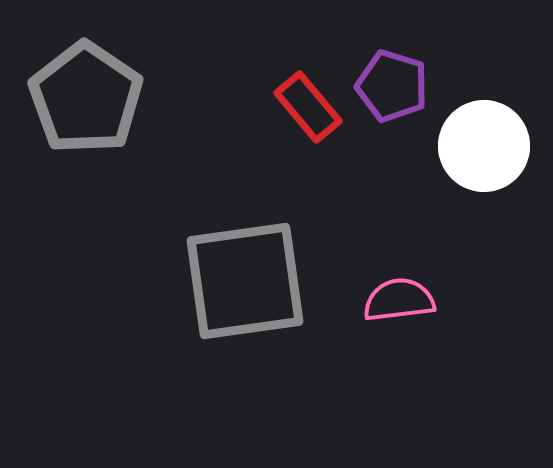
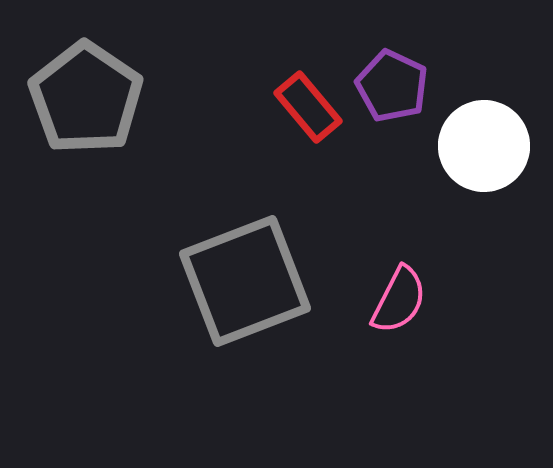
purple pentagon: rotated 8 degrees clockwise
gray square: rotated 13 degrees counterclockwise
pink semicircle: rotated 124 degrees clockwise
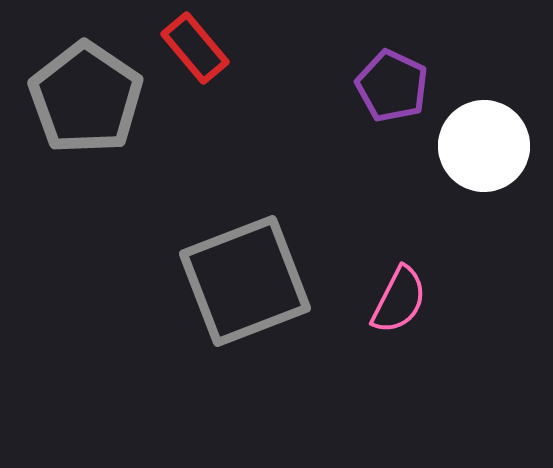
red rectangle: moved 113 px left, 59 px up
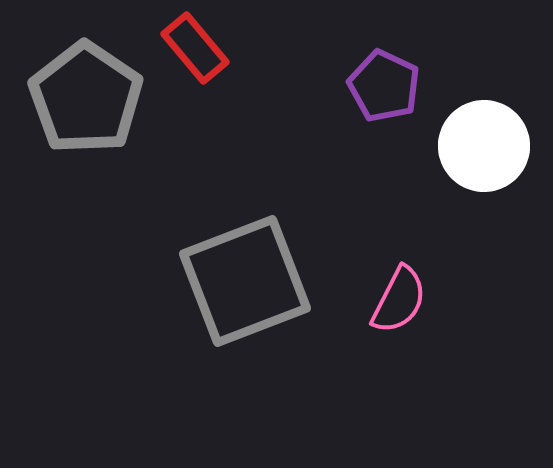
purple pentagon: moved 8 px left
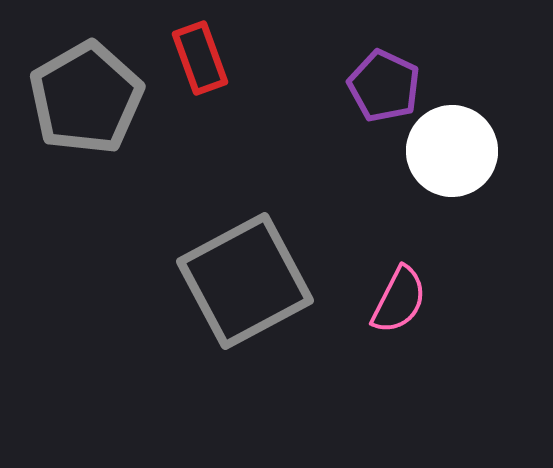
red rectangle: moved 5 px right, 10 px down; rotated 20 degrees clockwise
gray pentagon: rotated 8 degrees clockwise
white circle: moved 32 px left, 5 px down
gray square: rotated 7 degrees counterclockwise
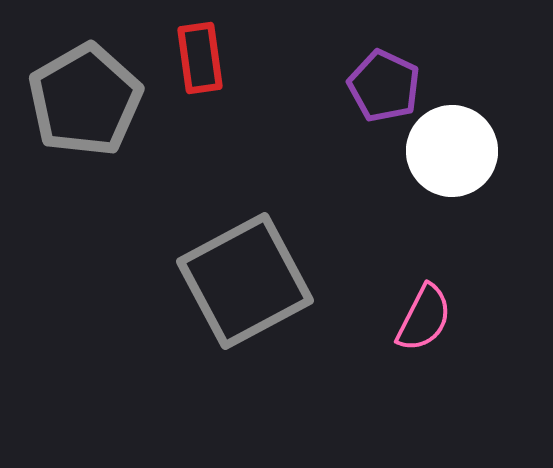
red rectangle: rotated 12 degrees clockwise
gray pentagon: moved 1 px left, 2 px down
pink semicircle: moved 25 px right, 18 px down
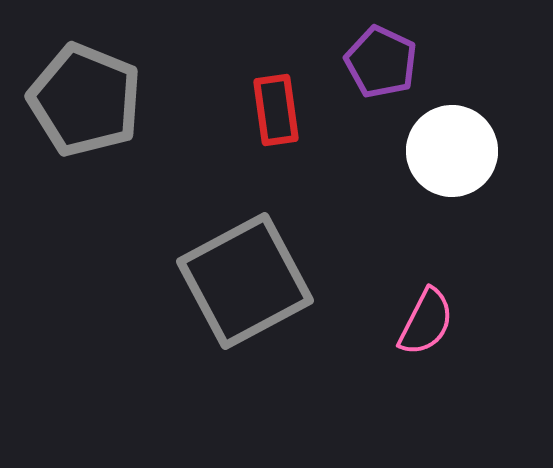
red rectangle: moved 76 px right, 52 px down
purple pentagon: moved 3 px left, 24 px up
gray pentagon: rotated 20 degrees counterclockwise
pink semicircle: moved 2 px right, 4 px down
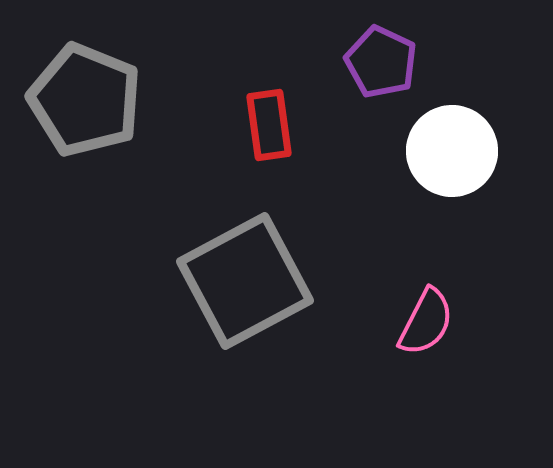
red rectangle: moved 7 px left, 15 px down
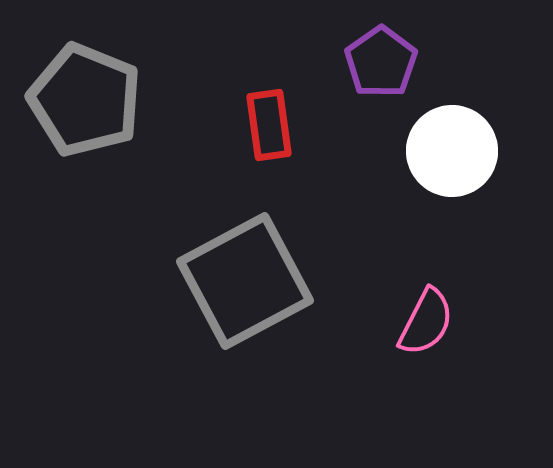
purple pentagon: rotated 12 degrees clockwise
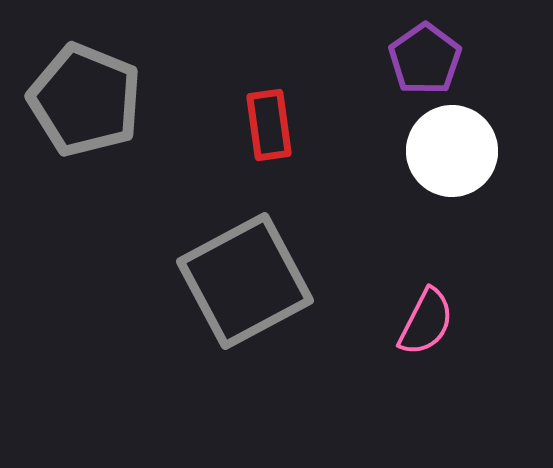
purple pentagon: moved 44 px right, 3 px up
